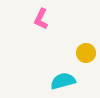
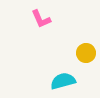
pink L-shape: rotated 50 degrees counterclockwise
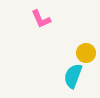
cyan semicircle: moved 10 px right, 5 px up; rotated 55 degrees counterclockwise
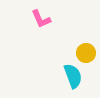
cyan semicircle: rotated 140 degrees clockwise
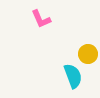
yellow circle: moved 2 px right, 1 px down
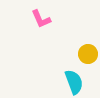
cyan semicircle: moved 1 px right, 6 px down
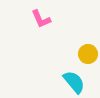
cyan semicircle: rotated 20 degrees counterclockwise
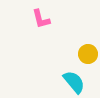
pink L-shape: rotated 10 degrees clockwise
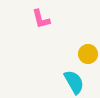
cyan semicircle: rotated 10 degrees clockwise
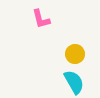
yellow circle: moved 13 px left
